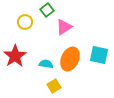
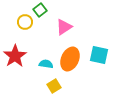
green square: moved 7 px left
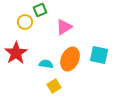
green square: rotated 16 degrees clockwise
red star: moved 1 px right, 3 px up
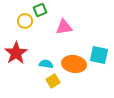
yellow circle: moved 1 px up
pink triangle: rotated 24 degrees clockwise
orange ellipse: moved 4 px right, 5 px down; rotated 75 degrees clockwise
yellow square: moved 1 px left, 5 px up
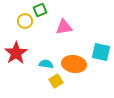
cyan square: moved 2 px right, 3 px up
yellow square: moved 3 px right
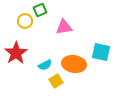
cyan semicircle: moved 1 px left, 1 px down; rotated 144 degrees clockwise
